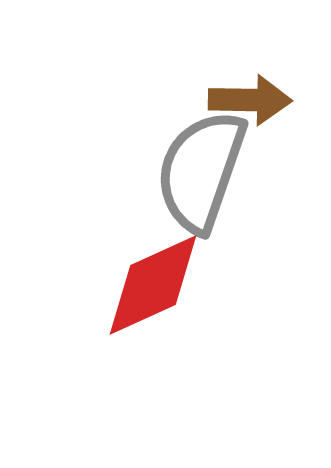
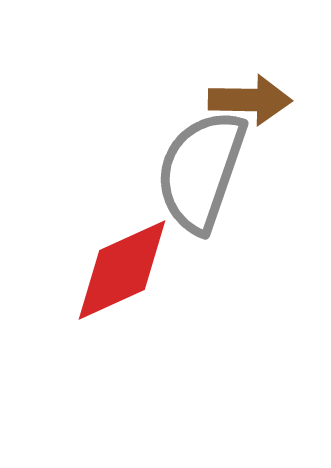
red diamond: moved 31 px left, 15 px up
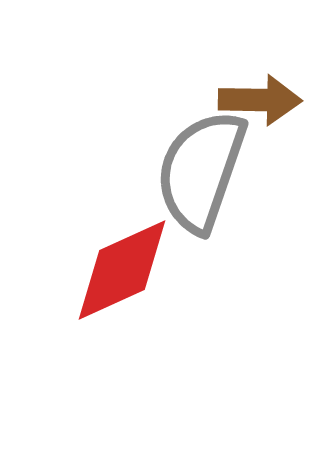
brown arrow: moved 10 px right
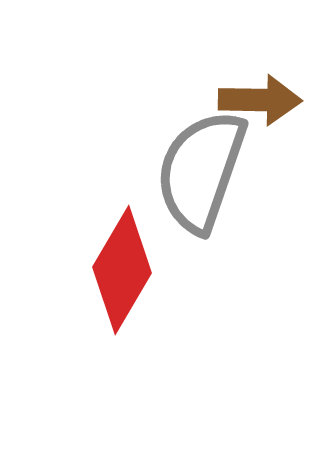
red diamond: rotated 35 degrees counterclockwise
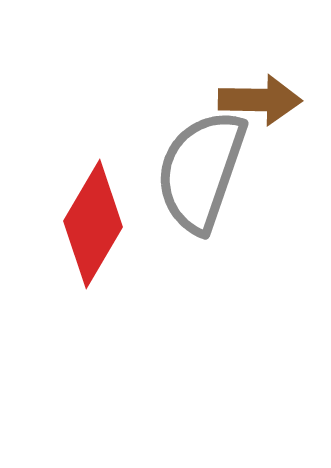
red diamond: moved 29 px left, 46 px up
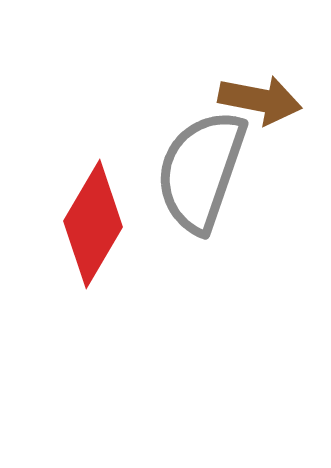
brown arrow: rotated 10 degrees clockwise
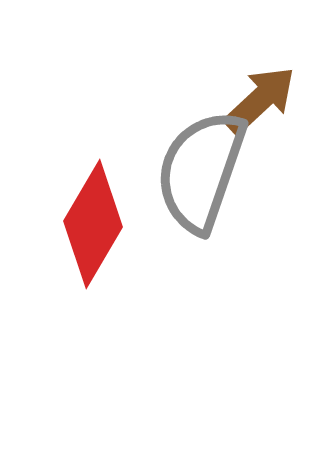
brown arrow: rotated 54 degrees counterclockwise
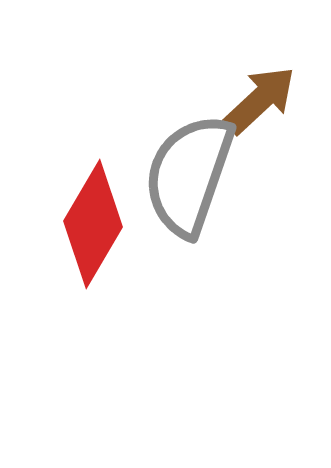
gray semicircle: moved 12 px left, 4 px down
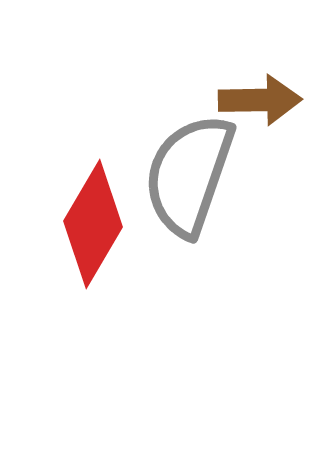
brown arrow: rotated 42 degrees clockwise
